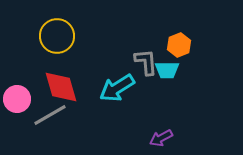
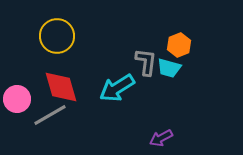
gray L-shape: rotated 12 degrees clockwise
cyan trapezoid: moved 2 px right, 2 px up; rotated 15 degrees clockwise
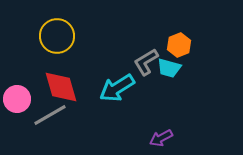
gray L-shape: rotated 128 degrees counterclockwise
